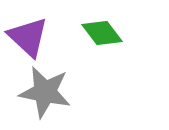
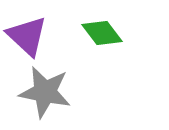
purple triangle: moved 1 px left, 1 px up
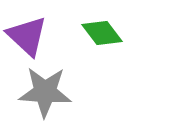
gray star: rotated 8 degrees counterclockwise
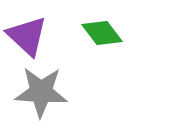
gray star: moved 4 px left
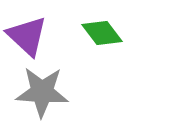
gray star: moved 1 px right
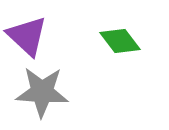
green diamond: moved 18 px right, 8 px down
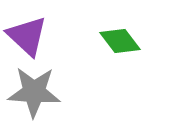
gray star: moved 8 px left
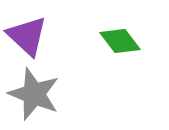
gray star: moved 2 px down; rotated 18 degrees clockwise
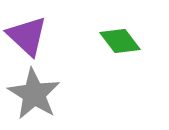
gray star: rotated 10 degrees clockwise
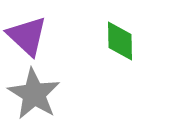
green diamond: rotated 36 degrees clockwise
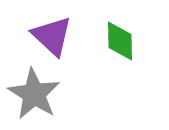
purple triangle: moved 25 px right
